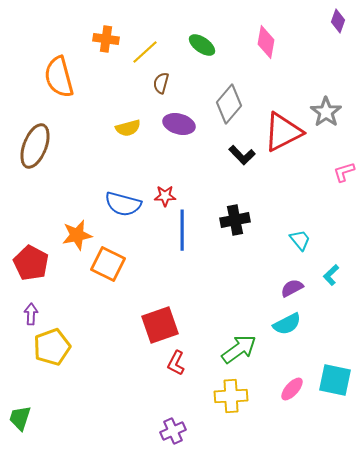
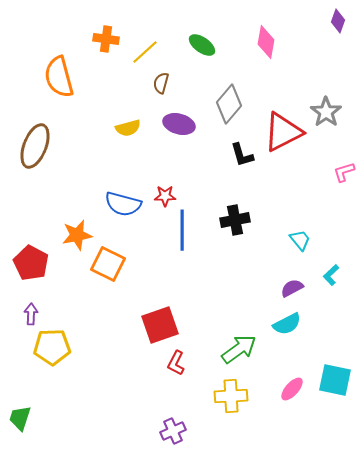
black L-shape: rotated 28 degrees clockwise
yellow pentagon: rotated 18 degrees clockwise
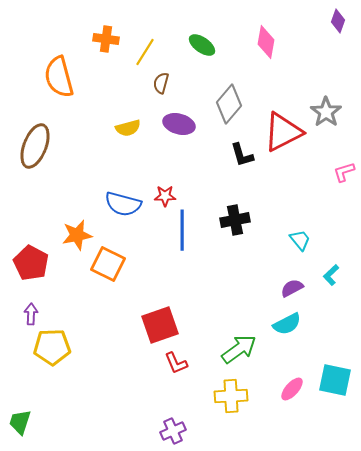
yellow line: rotated 16 degrees counterclockwise
red L-shape: rotated 50 degrees counterclockwise
green trapezoid: moved 4 px down
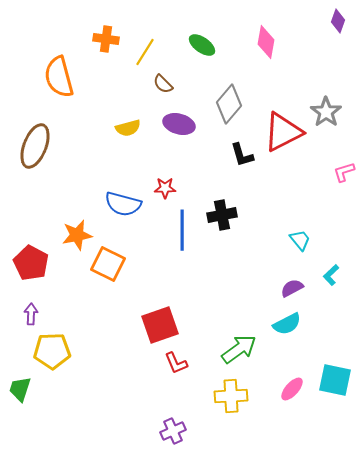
brown semicircle: moved 2 px right, 1 px down; rotated 60 degrees counterclockwise
red star: moved 8 px up
black cross: moved 13 px left, 5 px up
yellow pentagon: moved 4 px down
green trapezoid: moved 33 px up
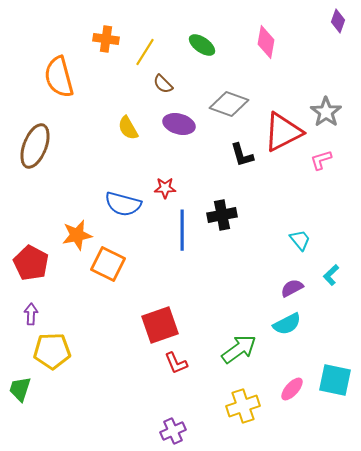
gray diamond: rotated 69 degrees clockwise
yellow semicircle: rotated 75 degrees clockwise
pink L-shape: moved 23 px left, 12 px up
yellow cross: moved 12 px right, 10 px down; rotated 16 degrees counterclockwise
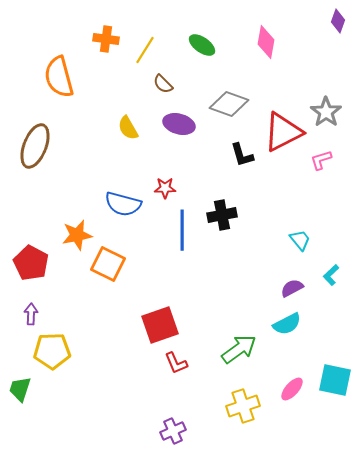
yellow line: moved 2 px up
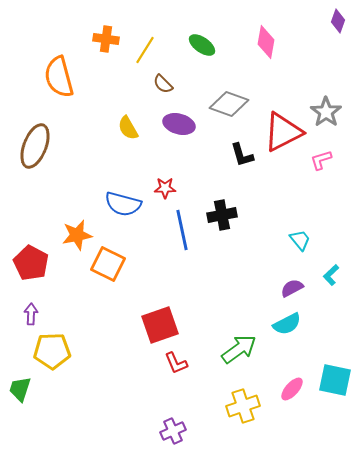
blue line: rotated 12 degrees counterclockwise
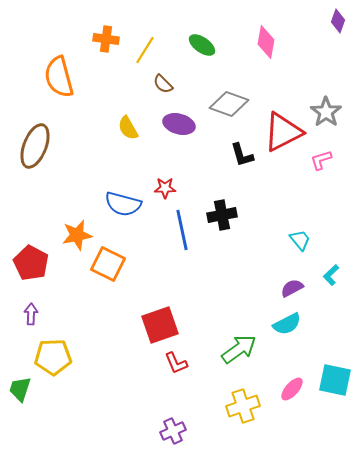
yellow pentagon: moved 1 px right, 6 px down
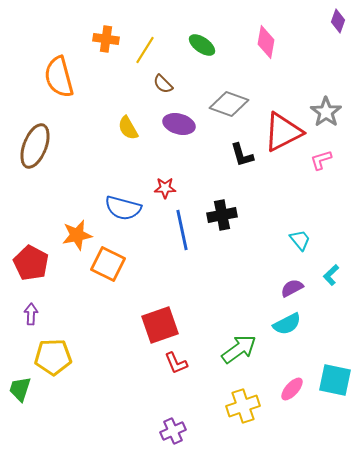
blue semicircle: moved 4 px down
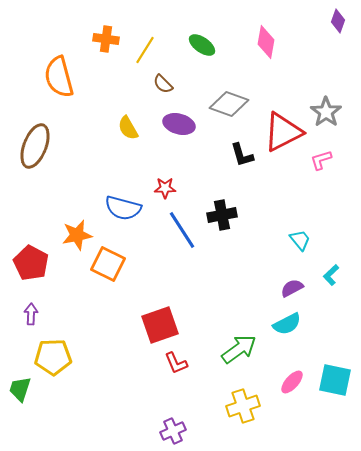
blue line: rotated 21 degrees counterclockwise
pink ellipse: moved 7 px up
